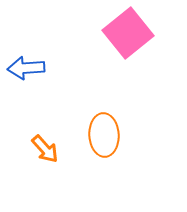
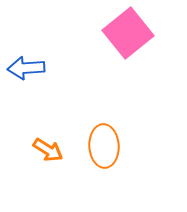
orange ellipse: moved 11 px down
orange arrow: moved 3 px right, 1 px down; rotated 16 degrees counterclockwise
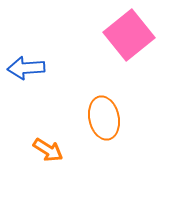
pink square: moved 1 px right, 2 px down
orange ellipse: moved 28 px up; rotated 9 degrees counterclockwise
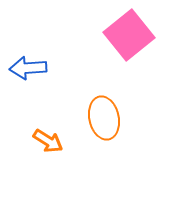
blue arrow: moved 2 px right
orange arrow: moved 9 px up
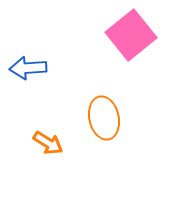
pink square: moved 2 px right
orange arrow: moved 2 px down
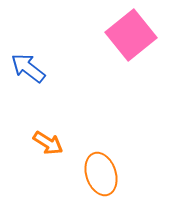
blue arrow: rotated 42 degrees clockwise
orange ellipse: moved 3 px left, 56 px down; rotated 6 degrees counterclockwise
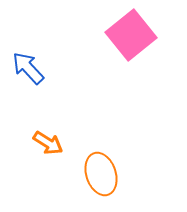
blue arrow: rotated 9 degrees clockwise
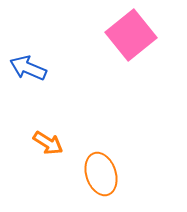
blue arrow: rotated 24 degrees counterclockwise
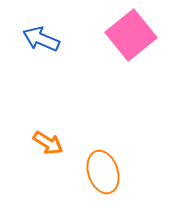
blue arrow: moved 13 px right, 29 px up
orange ellipse: moved 2 px right, 2 px up
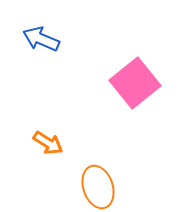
pink square: moved 4 px right, 48 px down
orange ellipse: moved 5 px left, 15 px down
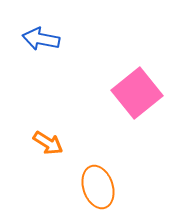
blue arrow: rotated 12 degrees counterclockwise
pink square: moved 2 px right, 10 px down
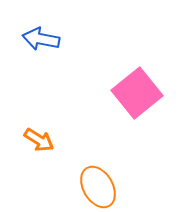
orange arrow: moved 9 px left, 3 px up
orange ellipse: rotated 12 degrees counterclockwise
